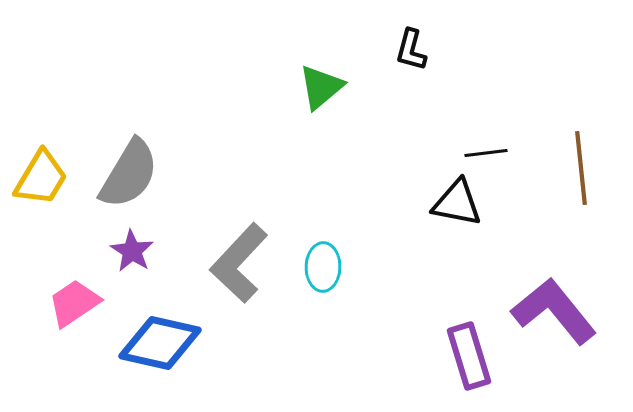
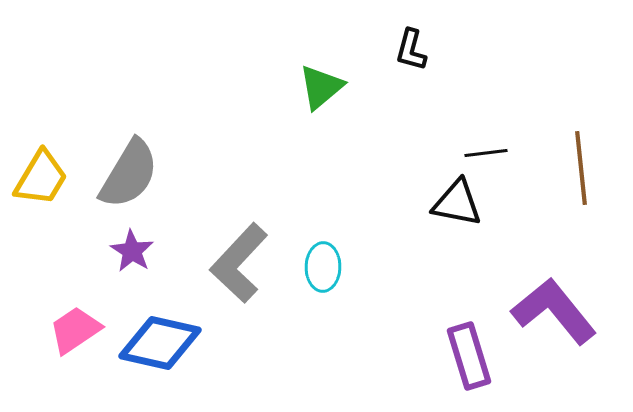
pink trapezoid: moved 1 px right, 27 px down
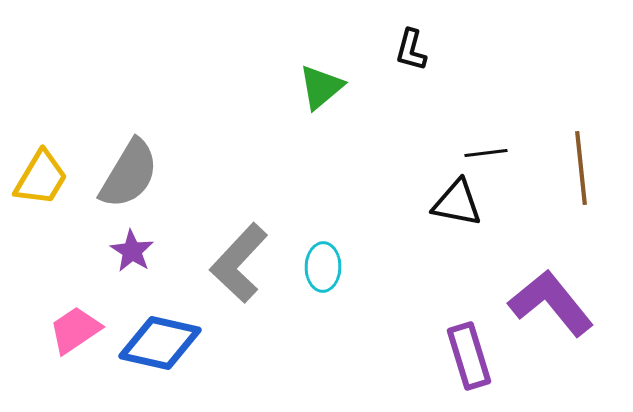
purple L-shape: moved 3 px left, 8 px up
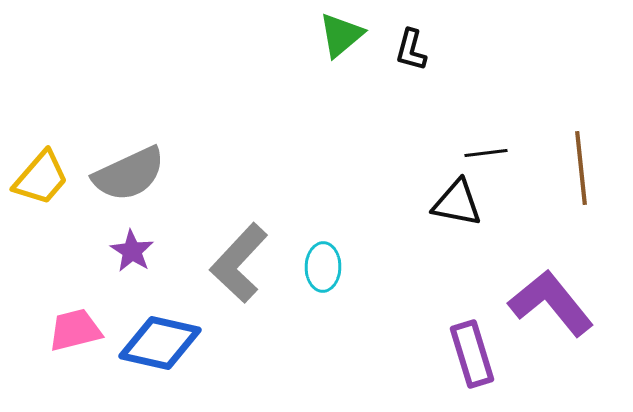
green triangle: moved 20 px right, 52 px up
gray semicircle: rotated 34 degrees clockwise
yellow trapezoid: rotated 10 degrees clockwise
pink trapezoid: rotated 20 degrees clockwise
purple rectangle: moved 3 px right, 2 px up
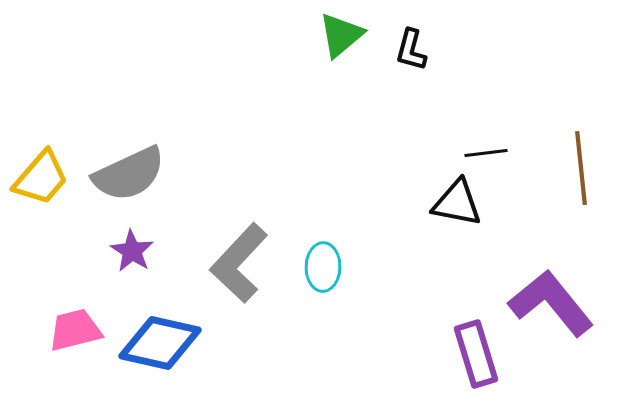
purple rectangle: moved 4 px right
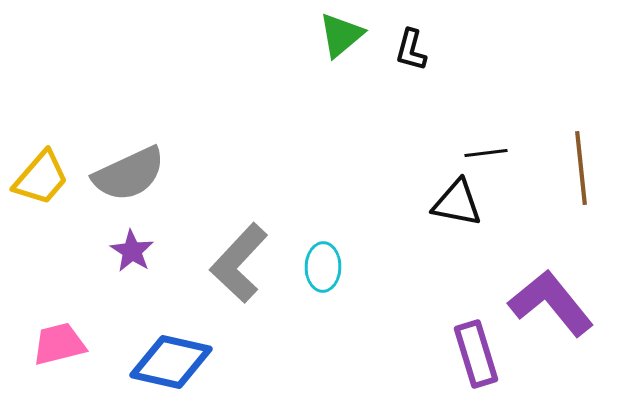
pink trapezoid: moved 16 px left, 14 px down
blue diamond: moved 11 px right, 19 px down
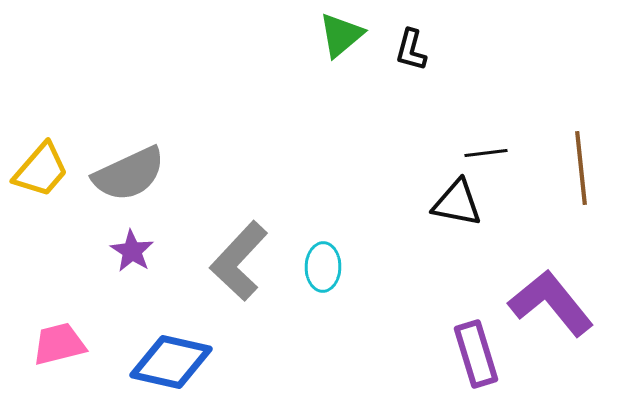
yellow trapezoid: moved 8 px up
gray L-shape: moved 2 px up
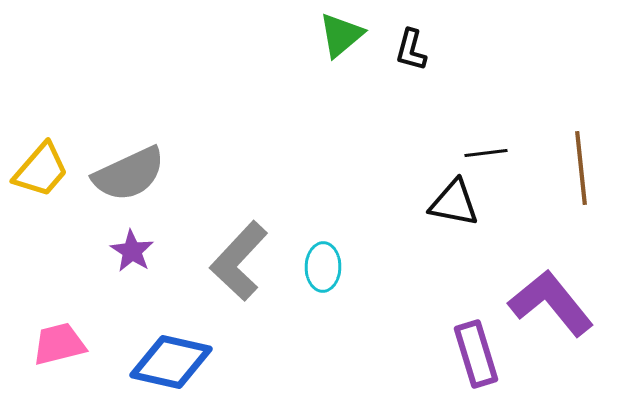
black triangle: moved 3 px left
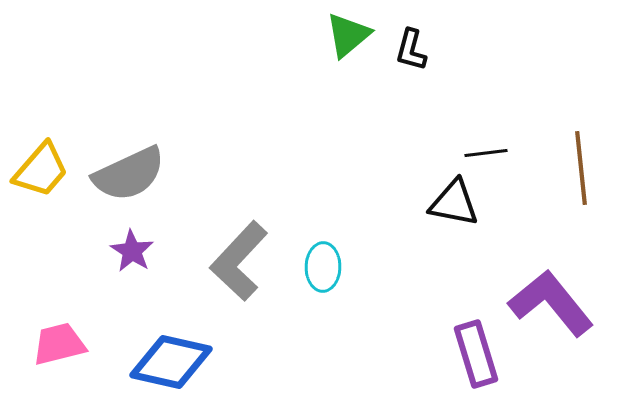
green triangle: moved 7 px right
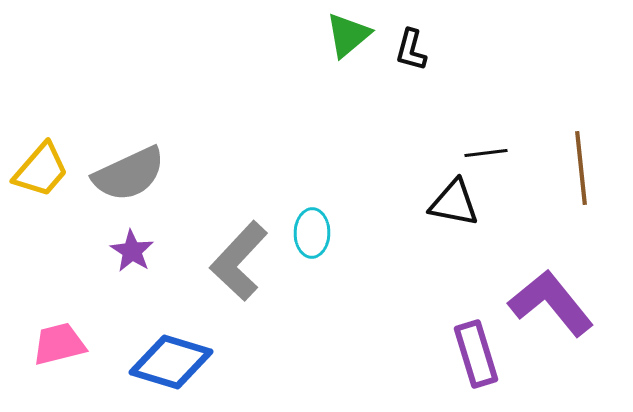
cyan ellipse: moved 11 px left, 34 px up
blue diamond: rotated 4 degrees clockwise
